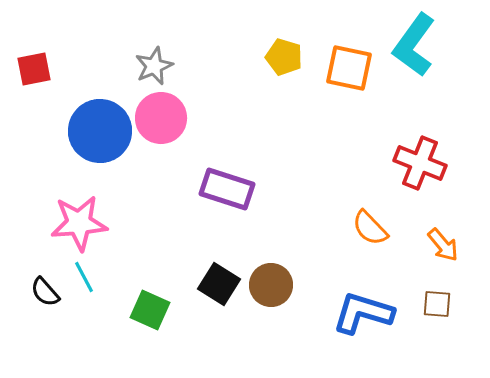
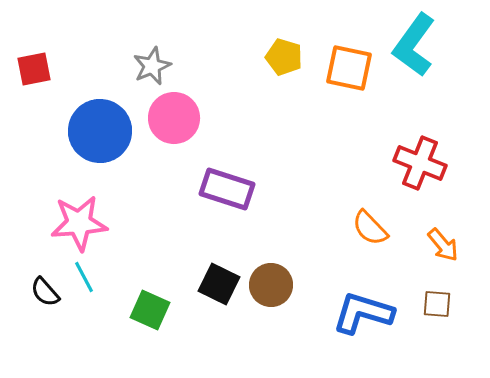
gray star: moved 2 px left
pink circle: moved 13 px right
black square: rotated 6 degrees counterclockwise
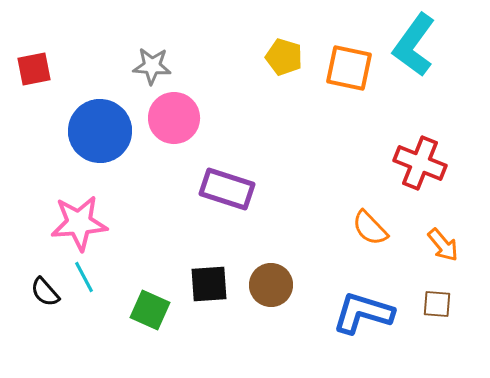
gray star: rotated 27 degrees clockwise
black square: moved 10 px left; rotated 30 degrees counterclockwise
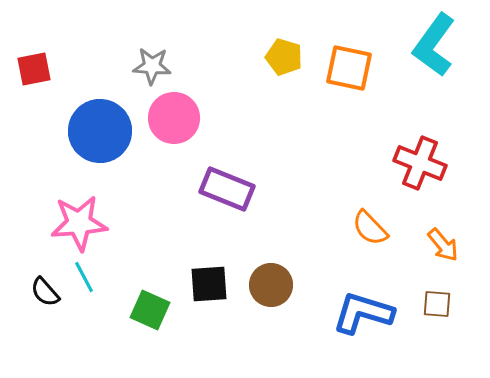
cyan L-shape: moved 20 px right
purple rectangle: rotated 4 degrees clockwise
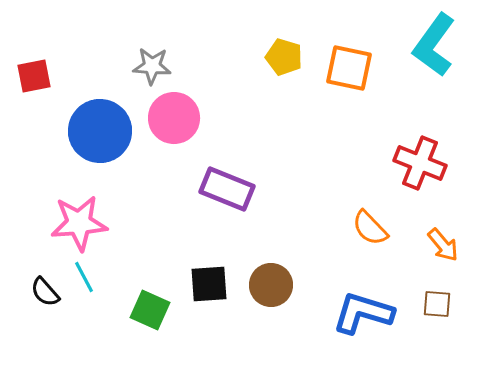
red square: moved 7 px down
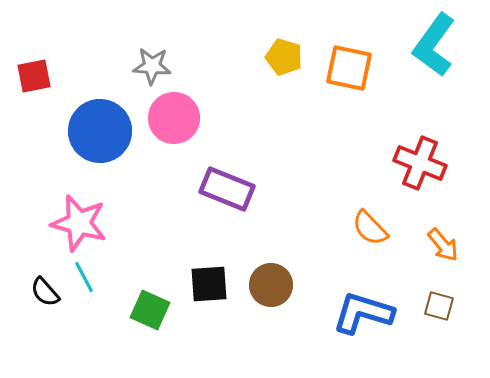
pink star: rotated 20 degrees clockwise
brown square: moved 2 px right, 2 px down; rotated 12 degrees clockwise
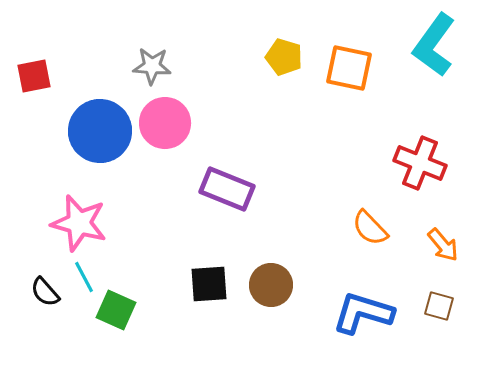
pink circle: moved 9 px left, 5 px down
green square: moved 34 px left
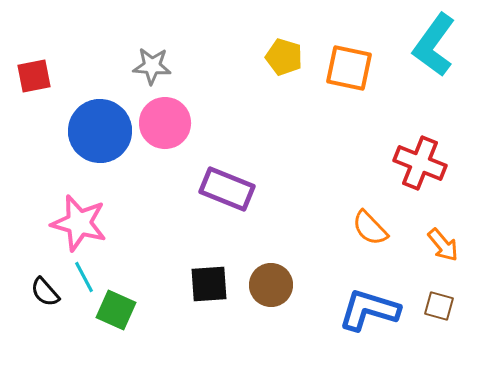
blue L-shape: moved 6 px right, 3 px up
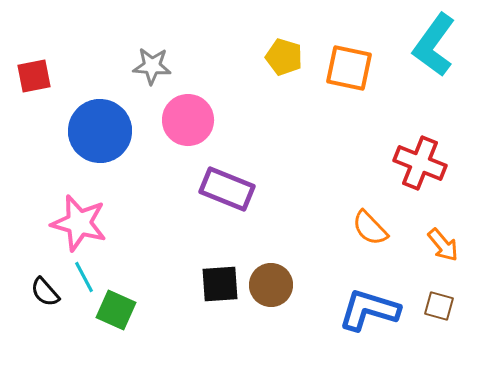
pink circle: moved 23 px right, 3 px up
black square: moved 11 px right
